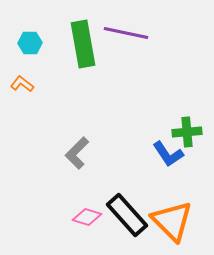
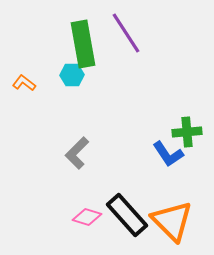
purple line: rotated 45 degrees clockwise
cyan hexagon: moved 42 px right, 32 px down
orange L-shape: moved 2 px right, 1 px up
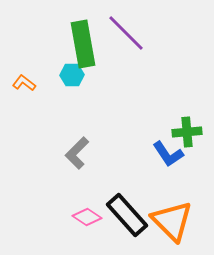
purple line: rotated 12 degrees counterclockwise
pink diamond: rotated 16 degrees clockwise
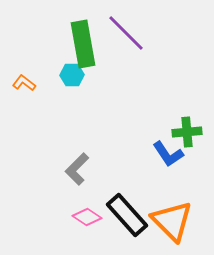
gray L-shape: moved 16 px down
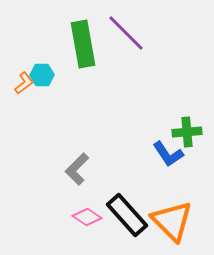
cyan hexagon: moved 30 px left
orange L-shape: rotated 105 degrees clockwise
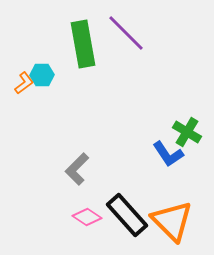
green cross: rotated 36 degrees clockwise
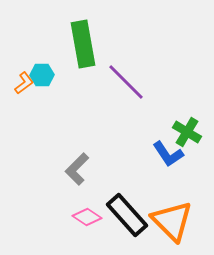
purple line: moved 49 px down
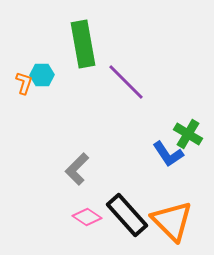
orange L-shape: rotated 35 degrees counterclockwise
green cross: moved 1 px right, 2 px down
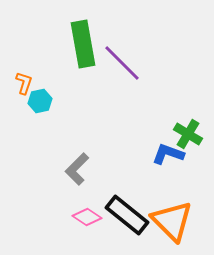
cyan hexagon: moved 2 px left, 26 px down; rotated 10 degrees counterclockwise
purple line: moved 4 px left, 19 px up
blue L-shape: rotated 144 degrees clockwise
black rectangle: rotated 9 degrees counterclockwise
